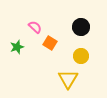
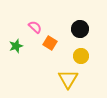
black circle: moved 1 px left, 2 px down
green star: moved 1 px left, 1 px up
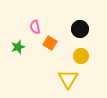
pink semicircle: rotated 144 degrees counterclockwise
green star: moved 2 px right, 1 px down
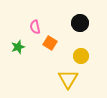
black circle: moved 6 px up
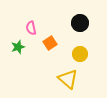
pink semicircle: moved 4 px left, 1 px down
orange square: rotated 24 degrees clockwise
yellow circle: moved 1 px left, 2 px up
yellow triangle: rotated 20 degrees counterclockwise
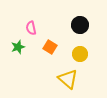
black circle: moved 2 px down
orange square: moved 4 px down; rotated 24 degrees counterclockwise
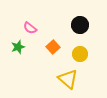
pink semicircle: moved 1 px left; rotated 40 degrees counterclockwise
orange square: moved 3 px right; rotated 16 degrees clockwise
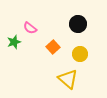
black circle: moved 2 px left, 1 px up
green star: moved 4 px left, 5 px up
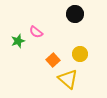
black circle: moved 3 px left, 10 px up
pink semicircle: moved 6 px right, 4 px down
green star: moved 4 px right, 1 px up
orange square: moved 13 px down
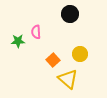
black circle: moved 5 px left
pink semicircle: rotated 48 degrees clockwise
green star: rotated 16 degrees clockwise
